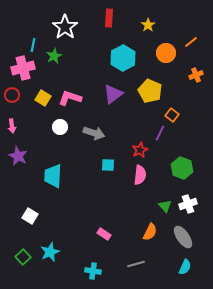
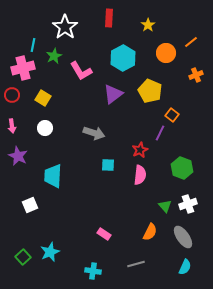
pink L-shape: moved 11 px right, 27 px up; rotated 140 degrees counterclockwise
white circle: moved 15 px left, 1 px down
white square: moved 11 px up; rotated 35 degrees clockwise
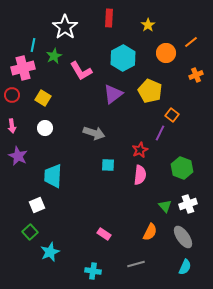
white square: moved 7 px right
green square: moved 7 px right, 25 px up
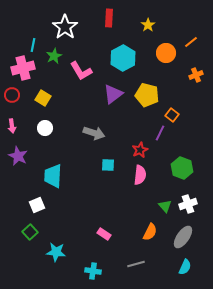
yellow pentagon: moved 3 px left, 4 px down; rotated 10 degrees counterclockwise
gray ellipse: rotated 70 degrees clockwise
cyan star: moved 6 px right; rotated 30 degrees clockwise
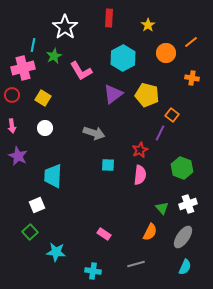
orange cross: moved 4 px left, 3 px down; rotated 32 degrees clockwise
green triangle: moved 3 px left, 2 px down
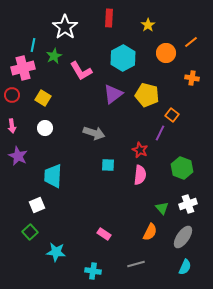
red star: rotated 21 degrees counterclockwise
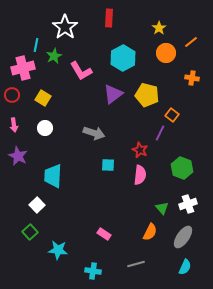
yellow star: moved 11 px right, 3 px down
cyan line: moved 3 px right
pink arrow: moved 2 px right, 1 px up
white square: rotated 21 degrees counterclockwise
cyan star: moved 2 px right, 2 px up
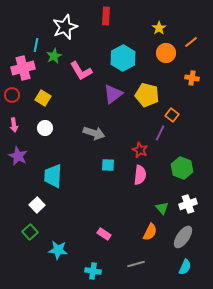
red rectangle: moved 3 px left, 2 px up
white star: rotated 15 degrees clockwise
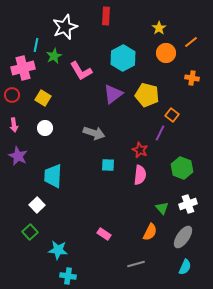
cyan cross: moved 25 px left, 5 px down
